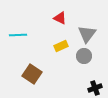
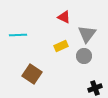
red triangle: moved 4 px right, 1 px up
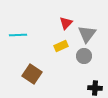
red triangle: moved 2 px right, 6 px down; rotated 48 degrees clockwise
black cross: rotated 24 degrees clockwise
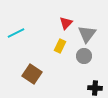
cyan line: moved 2 px left, 2 px up; rotated 24 degrees counterclockwise
yellow rectangle: moved 1 px left; rotated 40 degrees counterclockwise
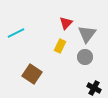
gray circle: moved 1 px right, 1 px down
black cross: moved 1 px left; rotated 24 degrees clockwise
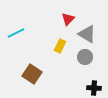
red triangle: moved 2 px right, 4 px up
gray triangle: rotated 36 degrees counterclockwise
black cross: rotated 24 degrees counterclockwise
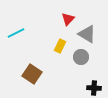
gray circle: moved 4 px left
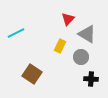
black cross: moved 3 px left, 9 px up
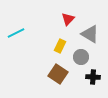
gray triangle: moved 3 px right
brown square: moved 26 px right
black cross: moved 2 px right, 2 px up
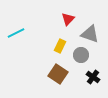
gray triangle: rotated 12 degrees counterclockwise
gray circle: moved 2 px up
black cross: rotated 32 degrees clockwise
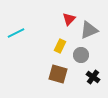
red triangle: moved 1 px right
gray triangle: moved 1 px left, 4 px up; rotated 42 degrees counterclockwise
brown square: rotated 18 degrees counterclockwise
